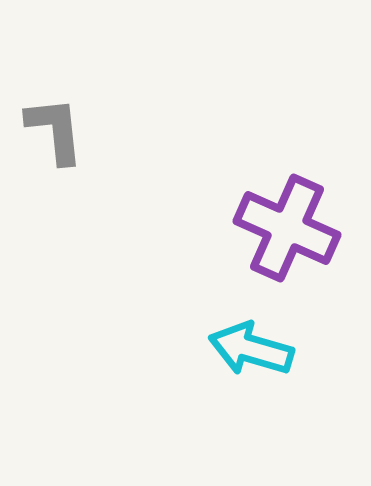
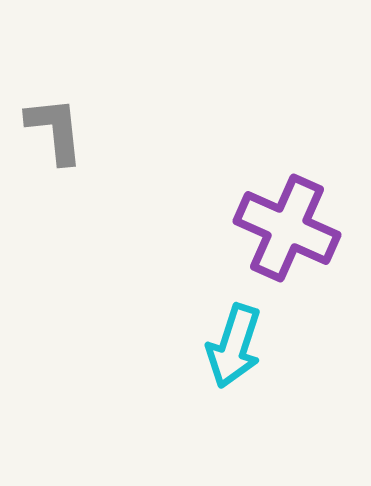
cyan arrow: moved 17 px left, 3 px up; rotated 88 degrees counterclockwise
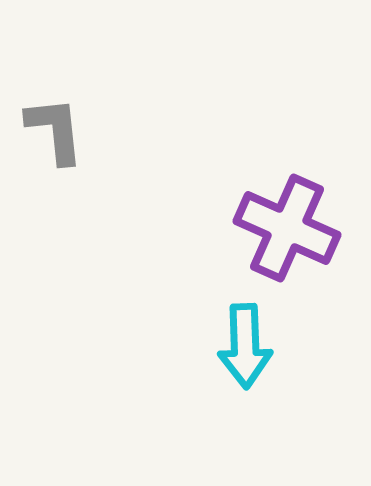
cyan arrow: moved 11 px right; rotated 20 degrees counterclockwise
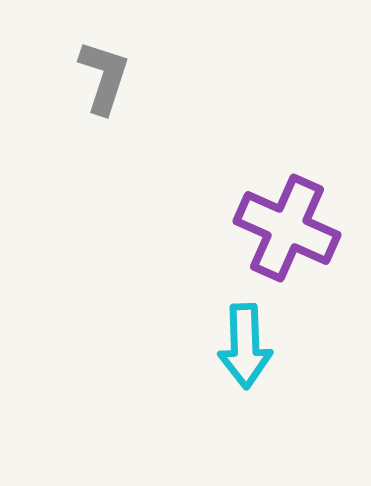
gray L-shape: moved 49 px right, 53 px up; rotated 24 degrees clockwise
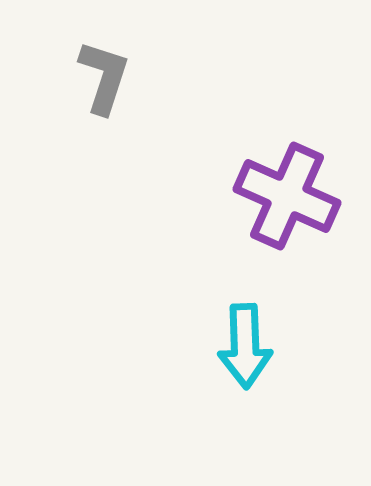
purple cross: moved 32 px up
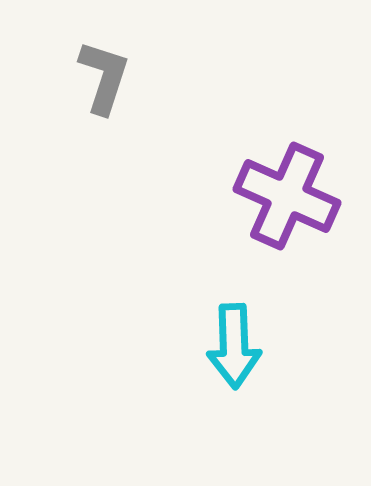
cyan arrow: moved 11 px left
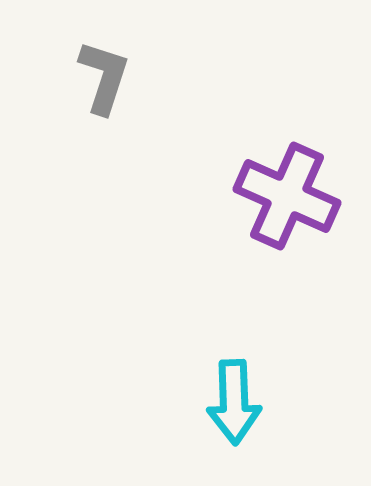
cyan arrow: moved 56 px down
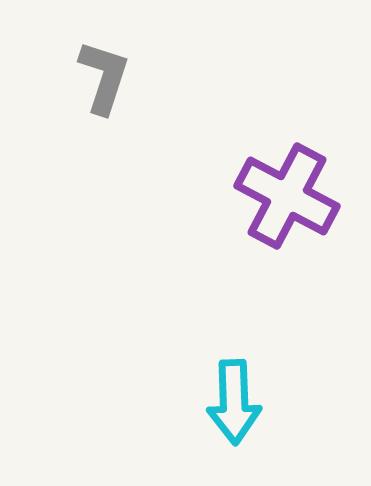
purple cross: rotated 4 degrees clockwise
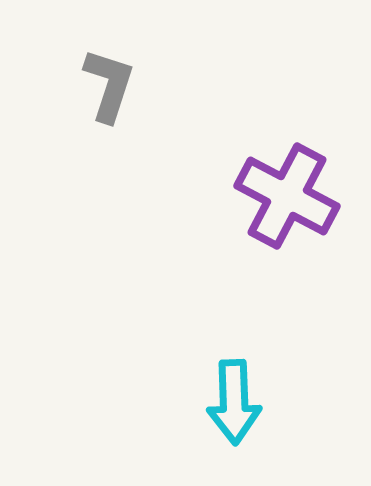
gray L-shape: moved 5 px right, 8 px down
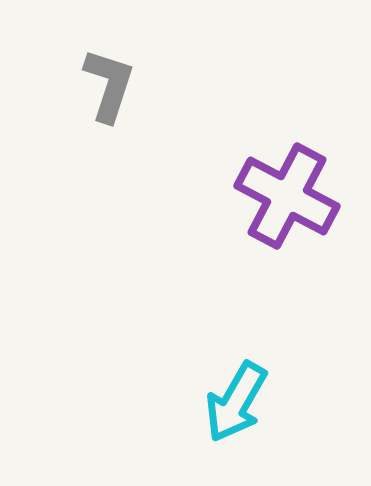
cyan arrow: moved 2 px right; rotated 32 degrees clockwise
